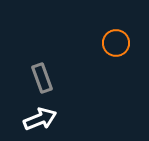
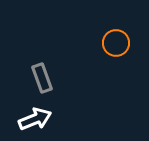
white arrow: moved 5 px left
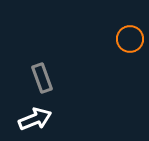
orange circle: moved 14 px right, 4 px up
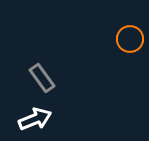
gray rectangle: rotated 16 degrees counterclockwise
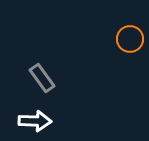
white arrow: moved 2 px down; rotated 24 degrees clockwise
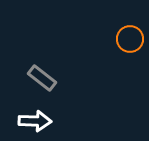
gray rectangle: rotated 16 degrees counterclockwise
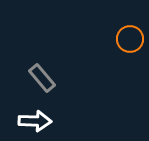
gray rectangle: rotated 12 degrees clockwise
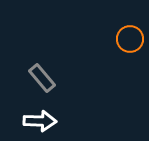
white arrow: moved 5 px right
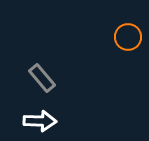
orange circle: moved 2 px left, 2 px up
